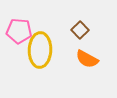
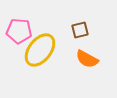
brown square: rotated 30 degrees clockwise
yellow ellipse: rotated 36 degrees clockwise
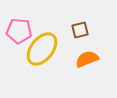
yellow ellipse: moved 2 px right, 1 px up
orange semicircle: rotated 130 degrees clockwise
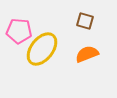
brown square: moved 5 px right, 9 px up; rotated 30 degrees clockwise
orange semicircle: moved 5 px up
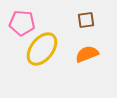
brown square: moved 1 px right, 1 px up; rotated 24 degrees counterclockwise
pink pentagon: moved 3 px right, 8 px up
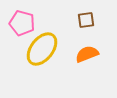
pink pentagon: rotated 10 degrees clockwise
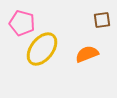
brown square: moved 16 px right
